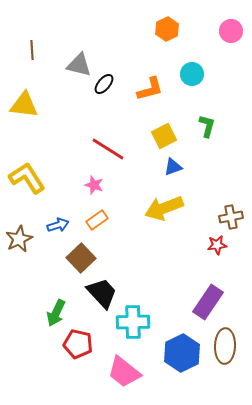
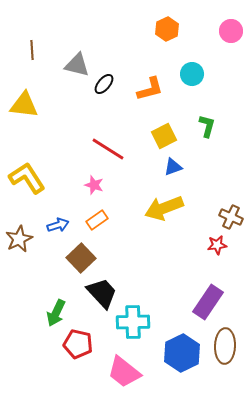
gray triangle: moved 2 px left
brown cross: rotated 35 degrees clockwise
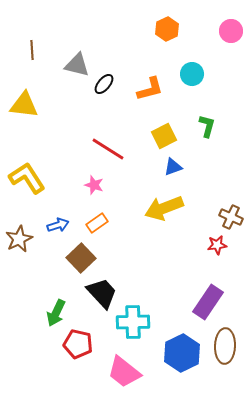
orange rectangle: moved 3 px down
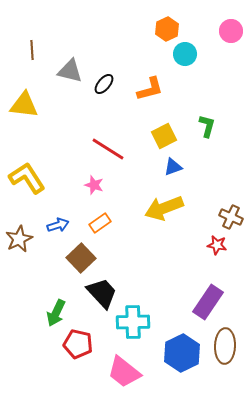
gray triangle: moved 7 px left, 6 px down
cyan circle: moved 7 px left, 20 px up
orange rectangle: moved 3 px right
red star: rotated 18 degrees clockwise
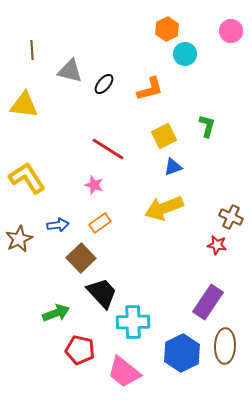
blue arrow: rotated 10 degrees clockwise
green arrow: rotated 136 degrees counterclockwise
red pentagon: moved 2 px right, 6 px down
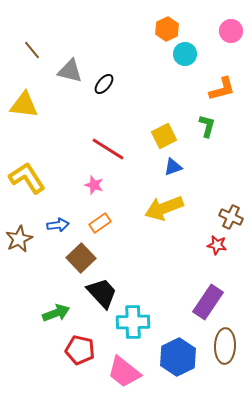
brown line: rotated 36 degrees counterclockwise
orange L-shape: moved 72 px right
blue hexagon: moved 4 px left, 4 px down
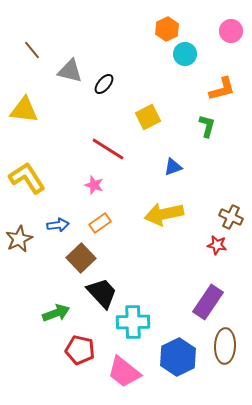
yellow triangle: moved 5 px down
yellow square: moved 16 px left, 19 px up
yellow arrow: moved 6 px down; rotated 9 degrees clockwise
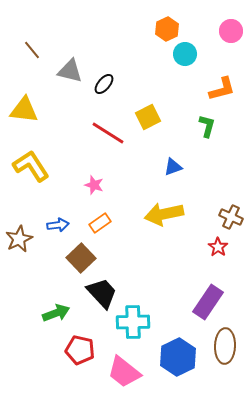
red line: moved 16 px up
yellow L-shape: moved 4 px right, 12 px up
red star: moved 1 px right, 2 px down; rotated 24 degrees clockwise
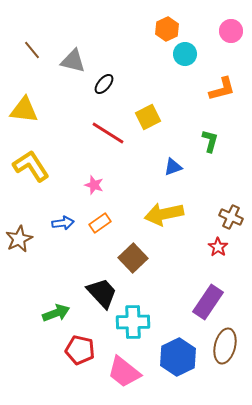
gray triangle: moved 3 px right, 10 px up
green L-shape: moved 3 px right, 15 px down
blue arrow: moved 5 px right, 2 px up
brown square: moved 52 px right
brown ellipse: rotated 12 degrees clockwise
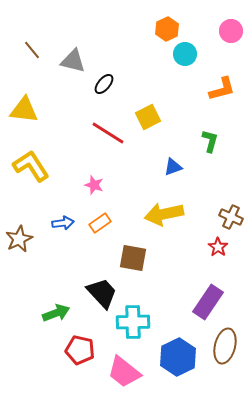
brown square: rotated 36 degrees counterclockwise
